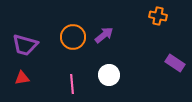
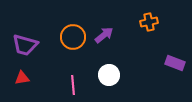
orange cross: moved 9 px left, 6 px down; rotated 24 degrees counterclockwise
purple rectangle: rotated 12 degrees counterclockwise
pink line: moved 1 px right, 1 px down
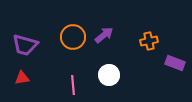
orange cross: moved 19 px down
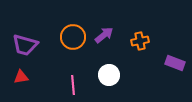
orange cross: moved 9 px left
red triangle: moved 1 px left, 1 px up
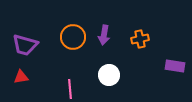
purple arrow: rotated 138 degrees clockwise
orange cross: moved 2 px up
purple rectangle: moved 3 px down; rotated 12 degrees counterclockwise
pink line: moved 3 px left, 4 px down
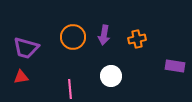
orange cross: moved 3 px left
purple trapezoid: moved 1 px right, 3 px down
white circle: moved 2 px right, 1 px down
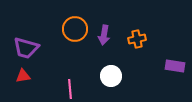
orange circle: moved 2 px right, 8 px up
red triangle: moved 2 px right, 1 px up
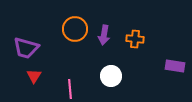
orange cross: moved 2 px left; rotated 18 degrees clockwise
red triangle: moved 11 px right; rotated 49 degrees counterclockwise
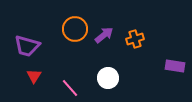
purple arrow: rotated 138 degrees counterclockwise
orange cross: rotated 24 degrees counterclockwise
purple trapezoid: moved 1 px right, 2 px up
white circle: moved 3 px left, 2 px down
pink line: moved 1 px up; rotated 36 degrees counterclockwise
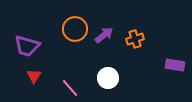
purple rectangle: moved 1 px up
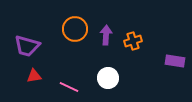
purple arrow: moved 2 px right; rotated 48 degrees counterclockwise
orange cross: moved 2 px left, 2 px down
purple rectangle: moved 4 px up
red triangle: rotated 49 degrees clockwise
pink line: moved 1 px left, 1 px up; rotated 24 degrees counterclockwise
